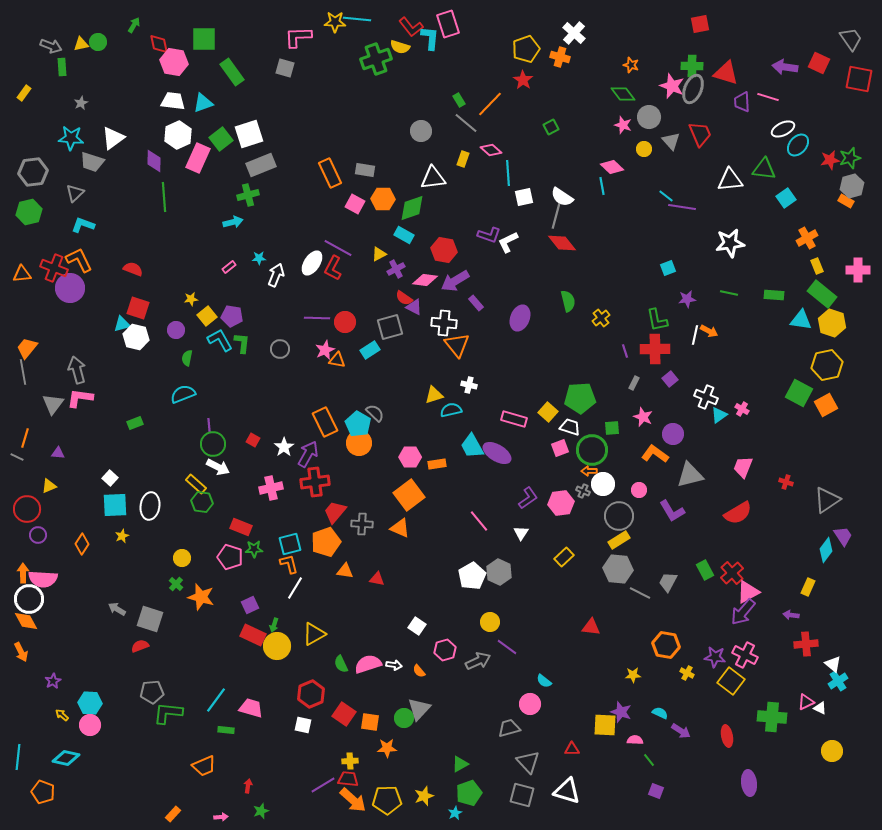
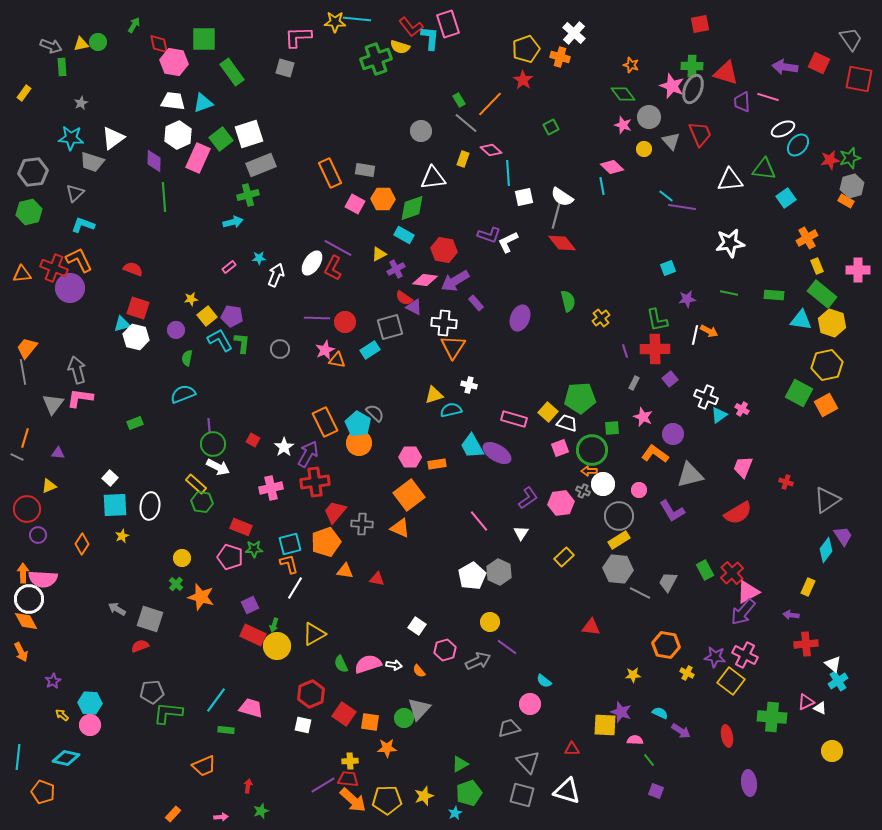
orange triangle at (457, 345): moved 4 px left, 2 px down; rotated 12 degrees clockwise
white trapezoid at (570, 427): moved 3 px left, 4 px up
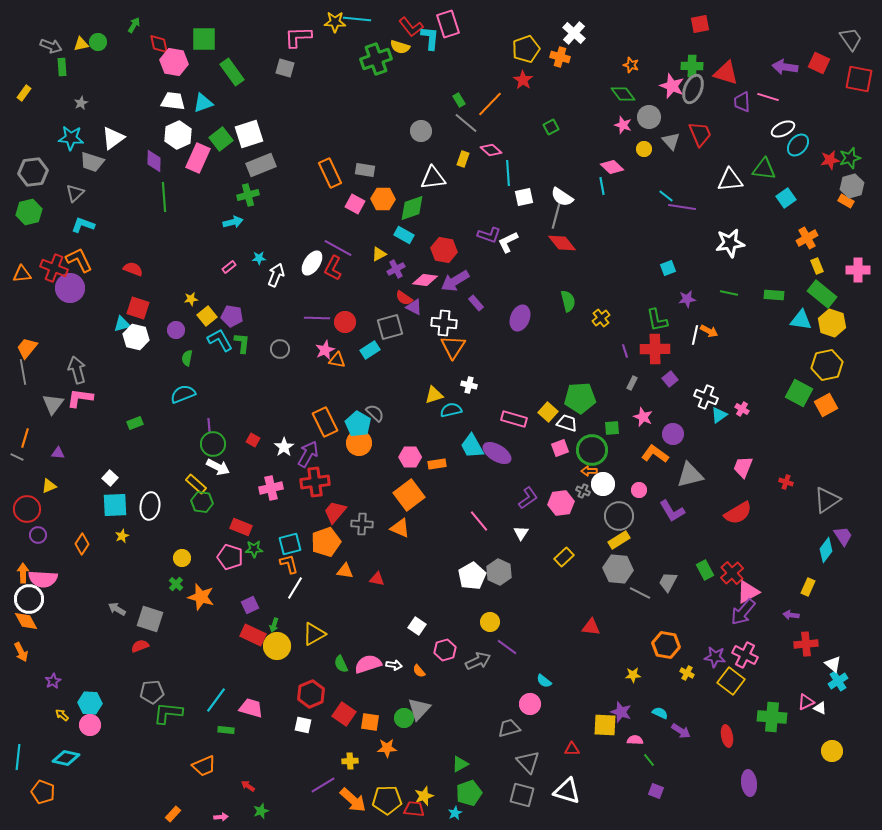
gray rectangle at (634, 383): moved 2 px left
red trapezoid at (348, 779): moved 66 px right, 30 px down
red arrow at (248, 786): rotated 64 degrees counterclockwise
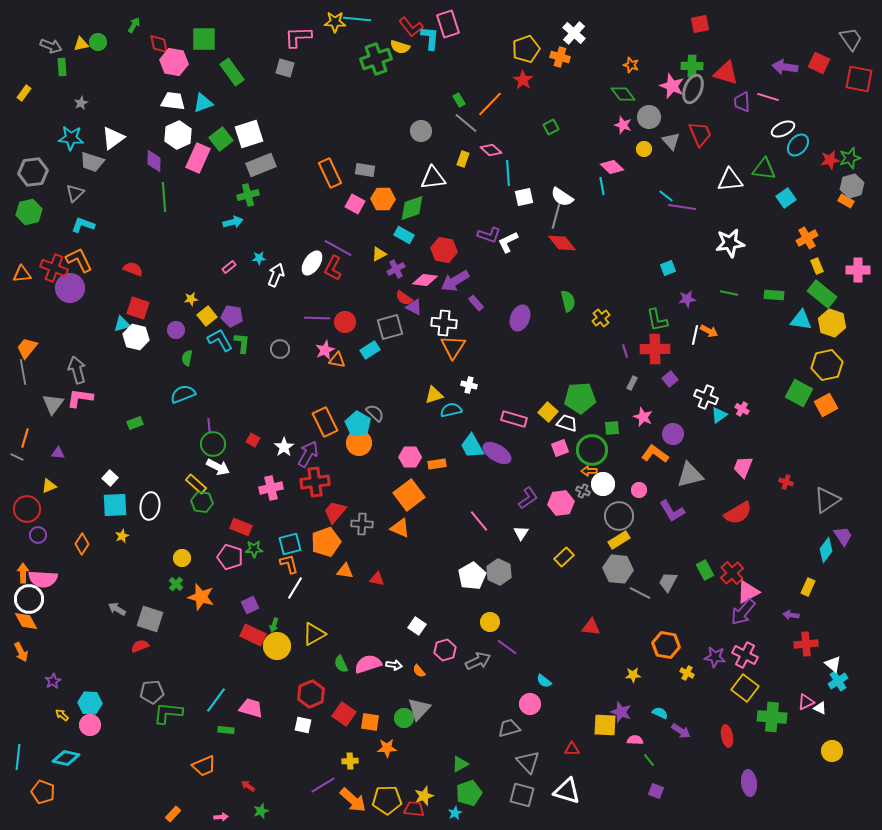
yellow square at (731, 681): moved 14 px right, 7 px down
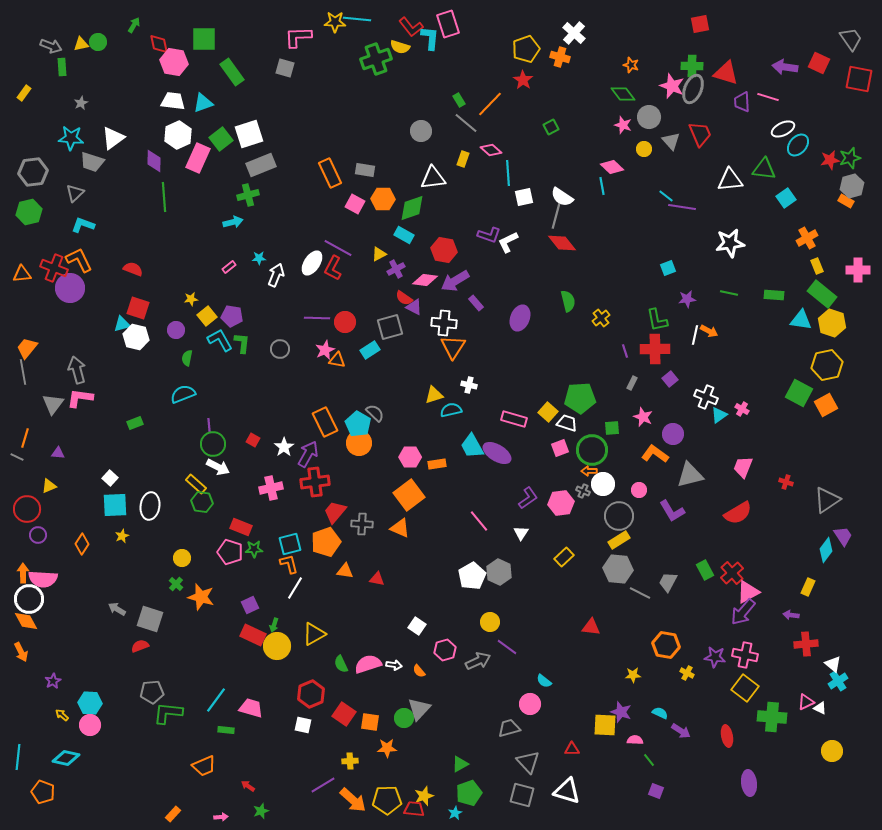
pink pentagon at (230, 557): moved 5 px up
pink cross at (745, 655): rotated 15 degrees counterclockwise
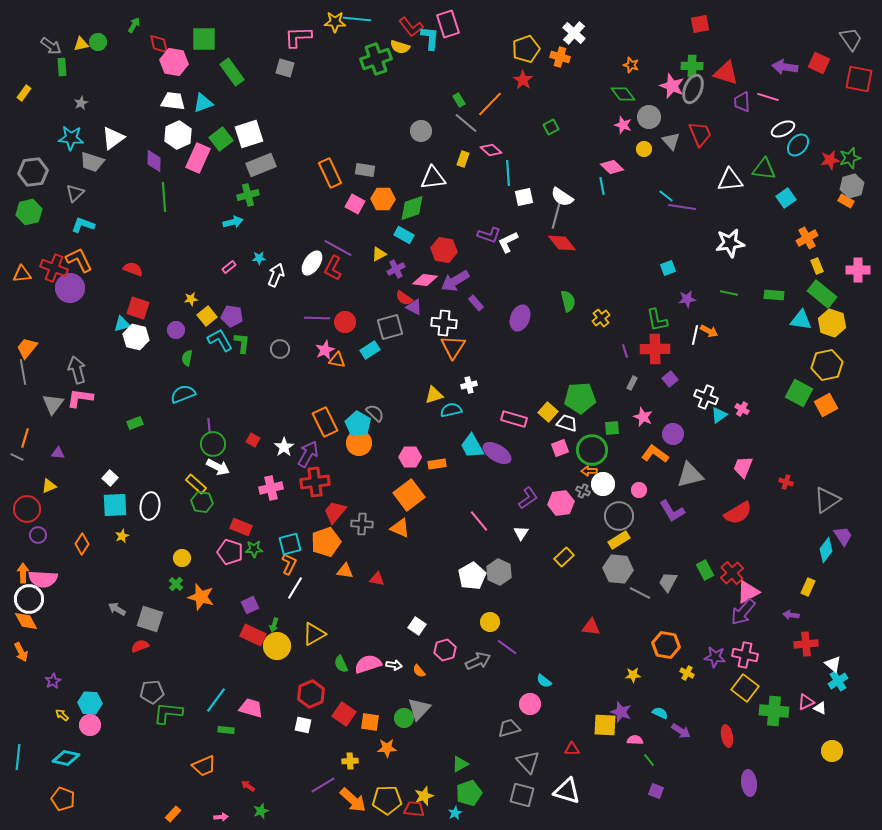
gray arrow at (51, 46): rotated 15 degrees clockwise
white cross at (469, 385): rotated 28 degrees counterclockwise
orange L-shape at (289, 564): rotated 40 degrees clockwise
green cross at (772, 717): moved 2 px right, 6 px up
orange pentagon at (43, 792): moved 20 px right, 7 px down
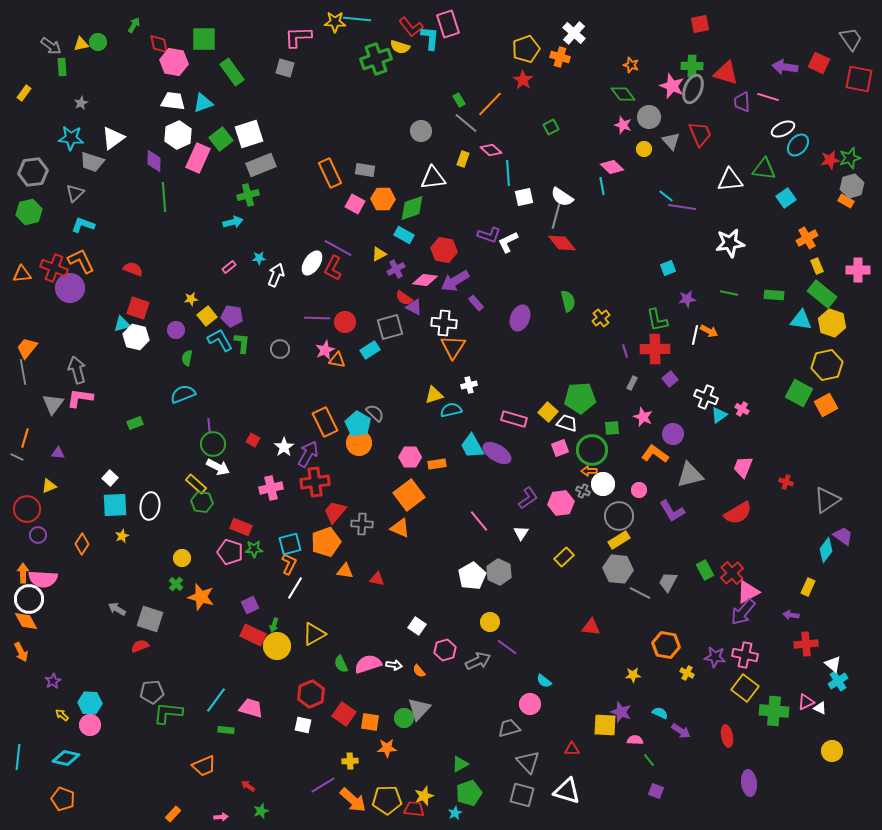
orange L-shape at (79, 260): moved 2 px right, 1 px down
purple trapezoid at (843, 536): rotated 20 degrees counterclockwise
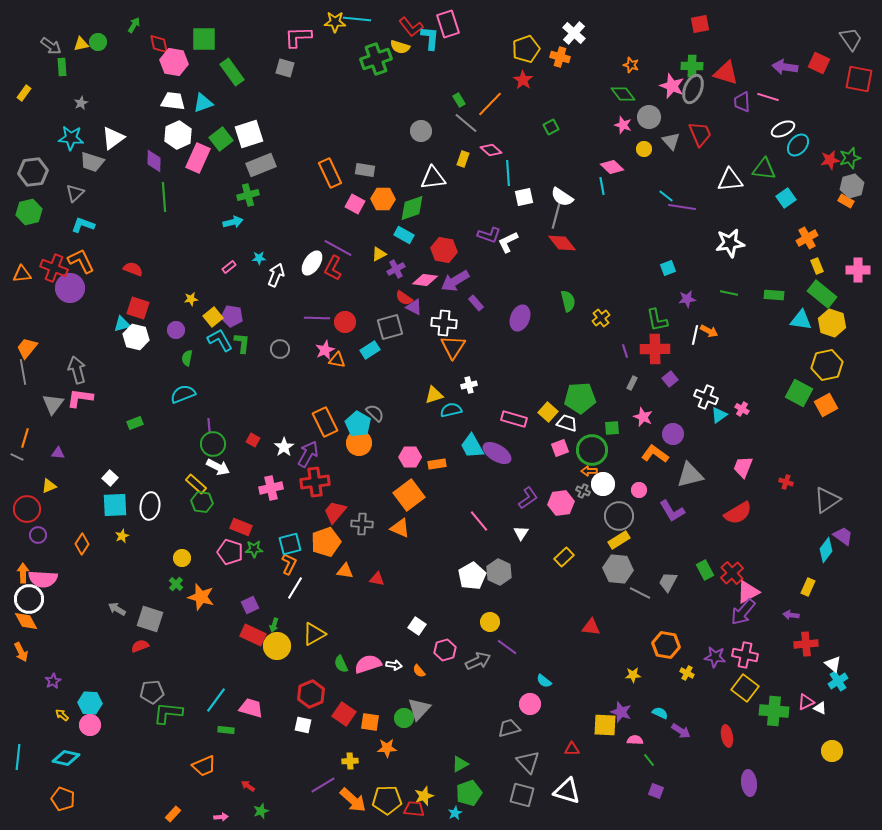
yellow square at (207, 316): moved 6 px right, 1 px down
